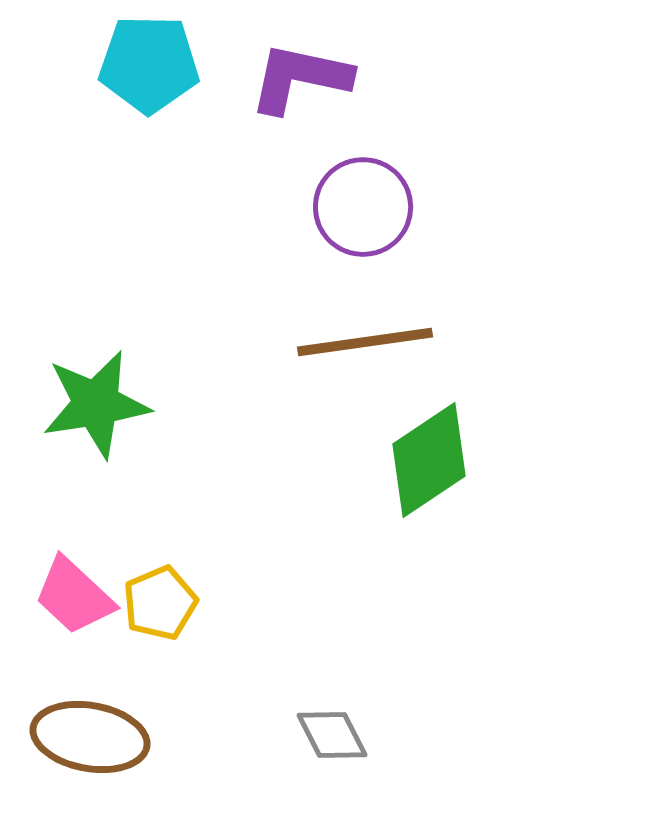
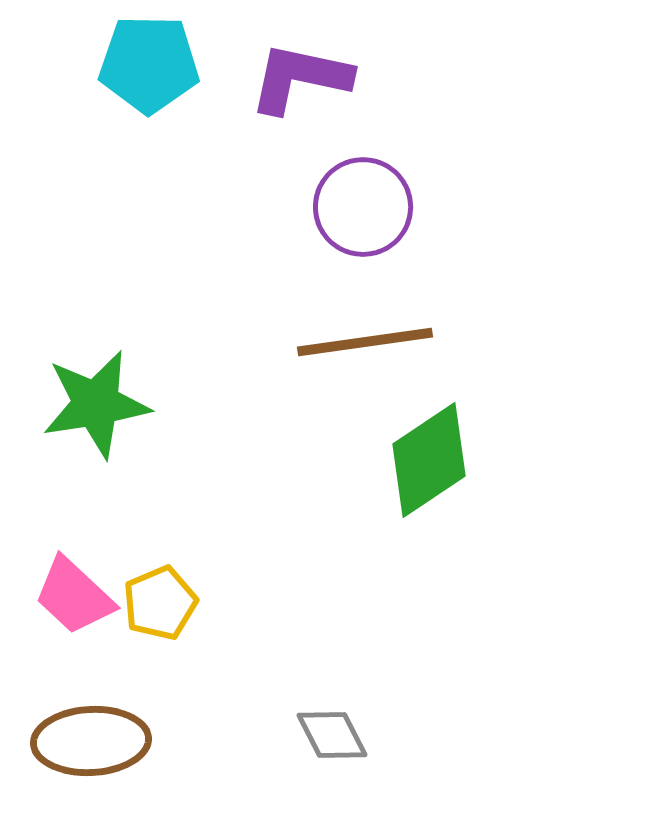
brown ellipse: moved 1 px right, 4 px down; rotated 13 degrees counterclockwise
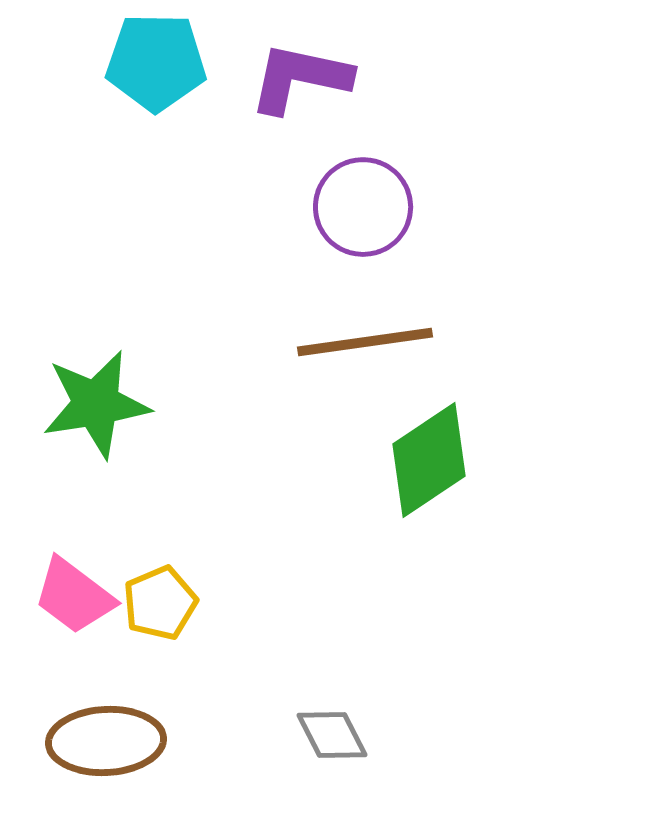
cyan pentagon: moved 7 px right, 2 px up
pink trapezoid: rotated 6 degrees counterclockwise
brown ellipse: moved 15 px right
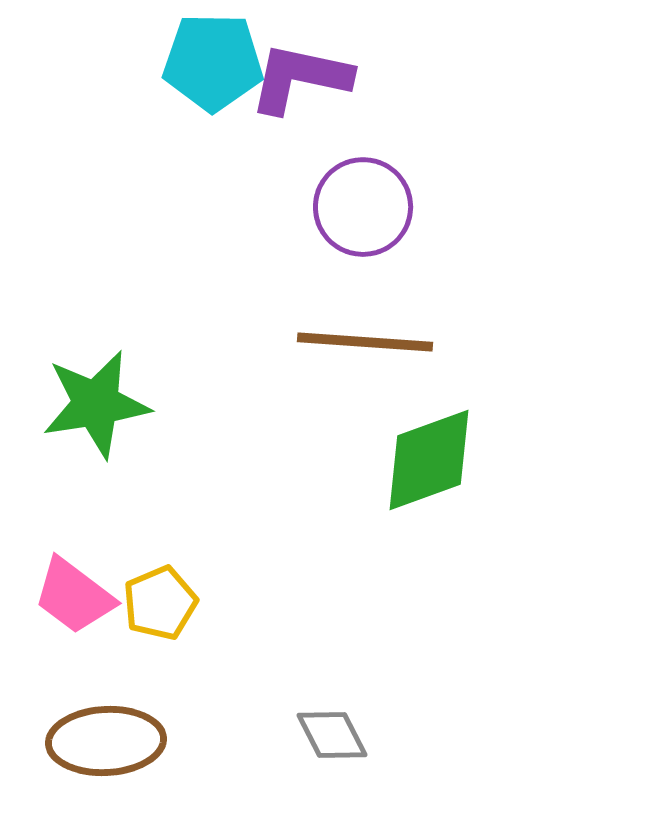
cyan pentagon: moved 57 px right
brown line: rotated 12 degrees clockwise
green diamond: rotated 14 degrees clockwise
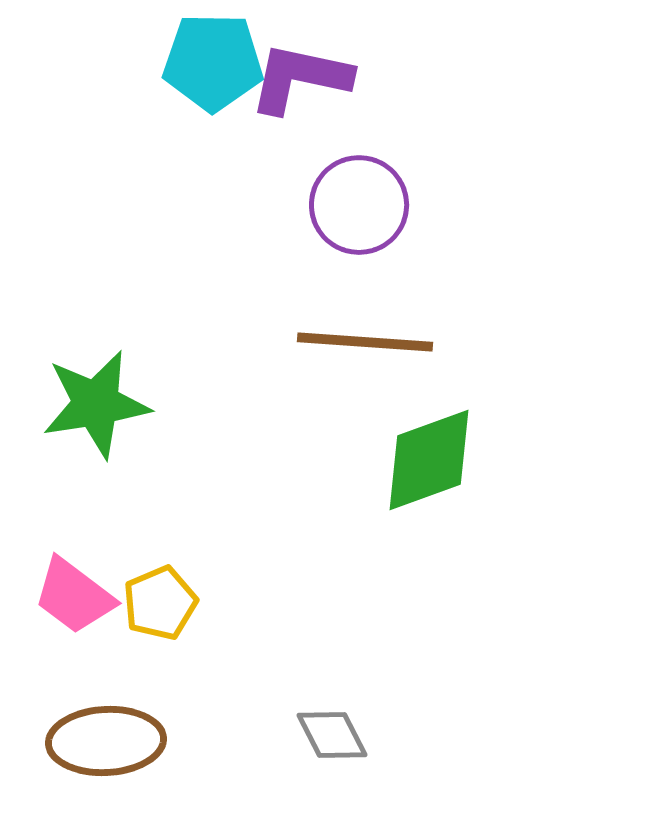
purple circle: moved 4 px left, 2 px up
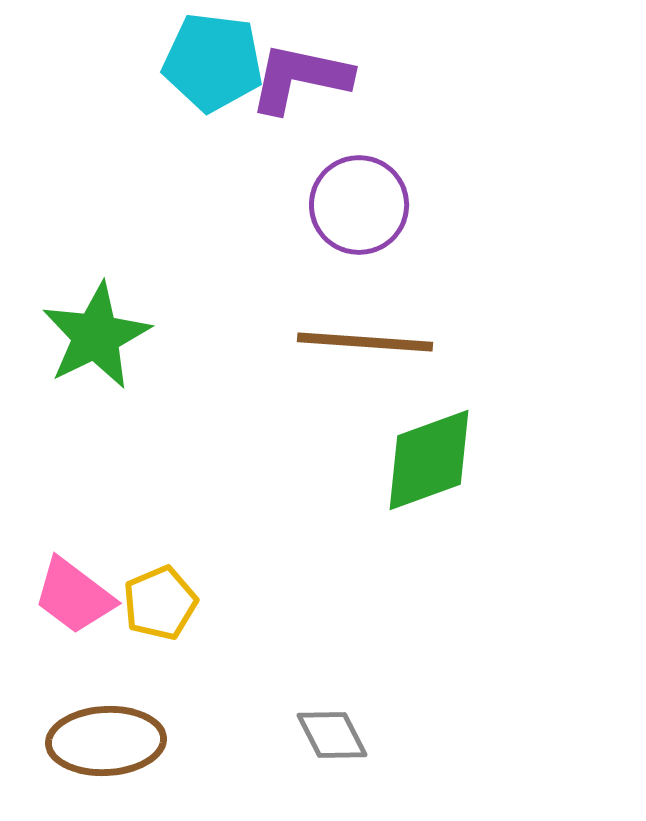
cyan pentagon: rotated 6 degrees clockwise
green star: moved 68 px up; rotated 17 degrees counterclockwise
